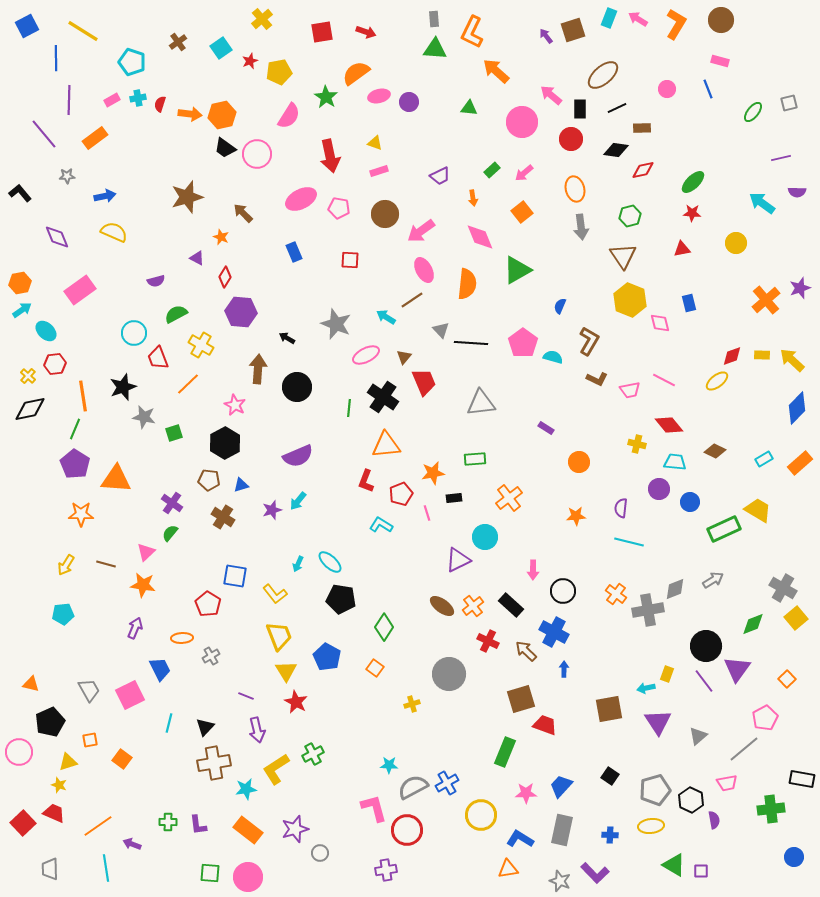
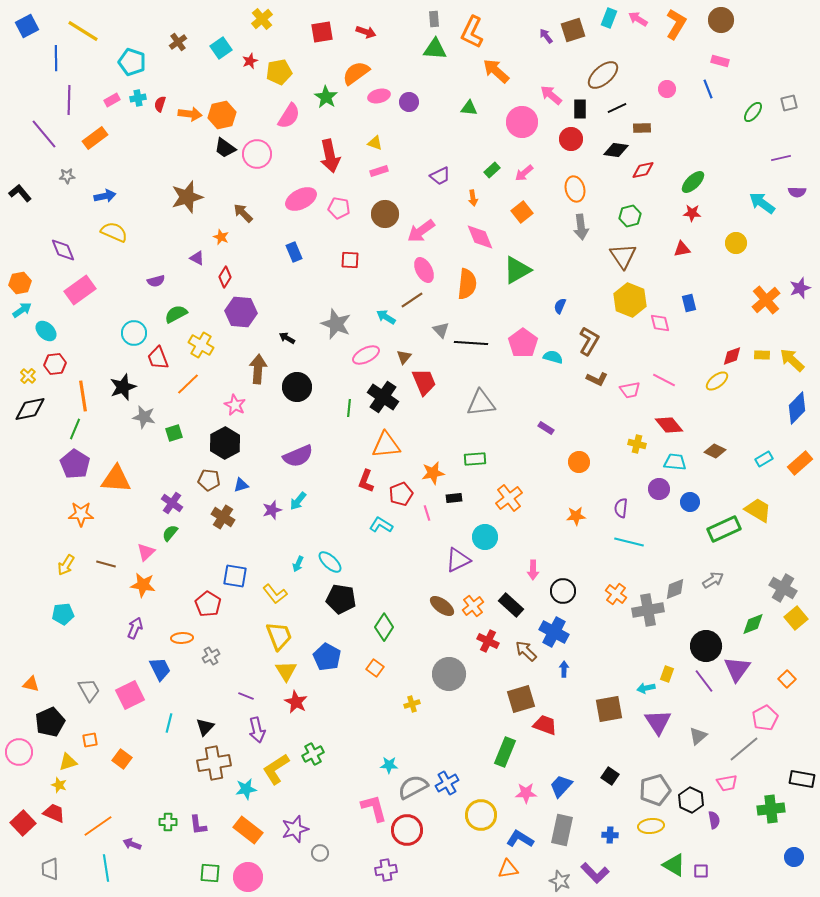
purple diamond at (57, 237): moved 6 px right, 13 px down
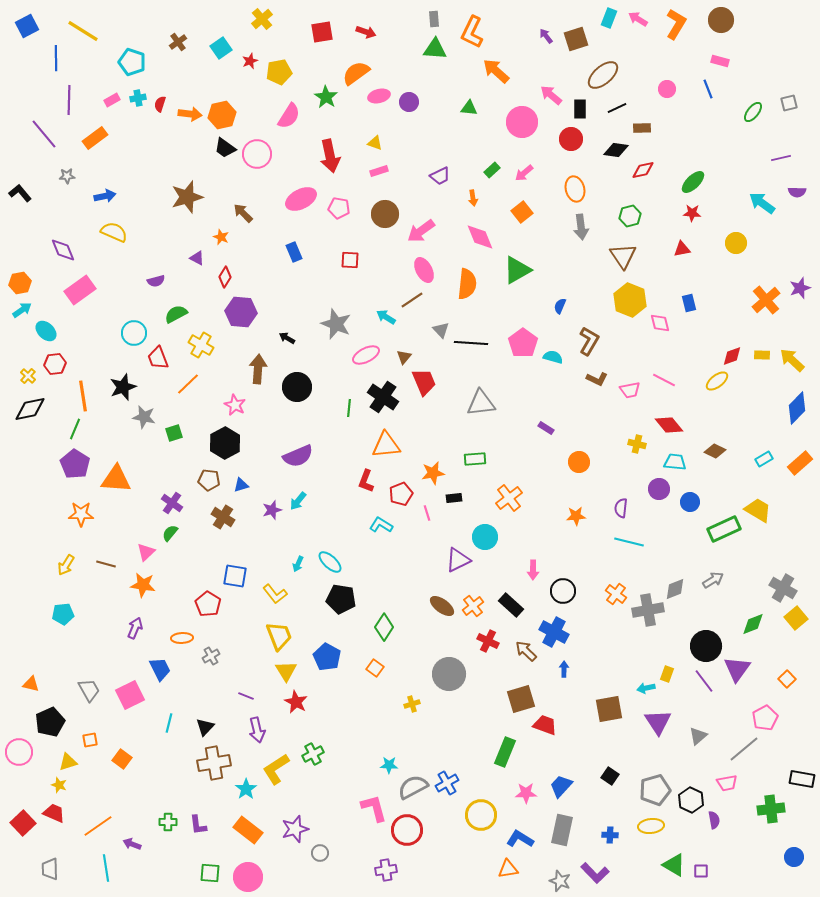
brown square at (573, 30): moved 3 px right, 9 px down
cyan star at (246, 789): rotated 25 degrees counterclockwise
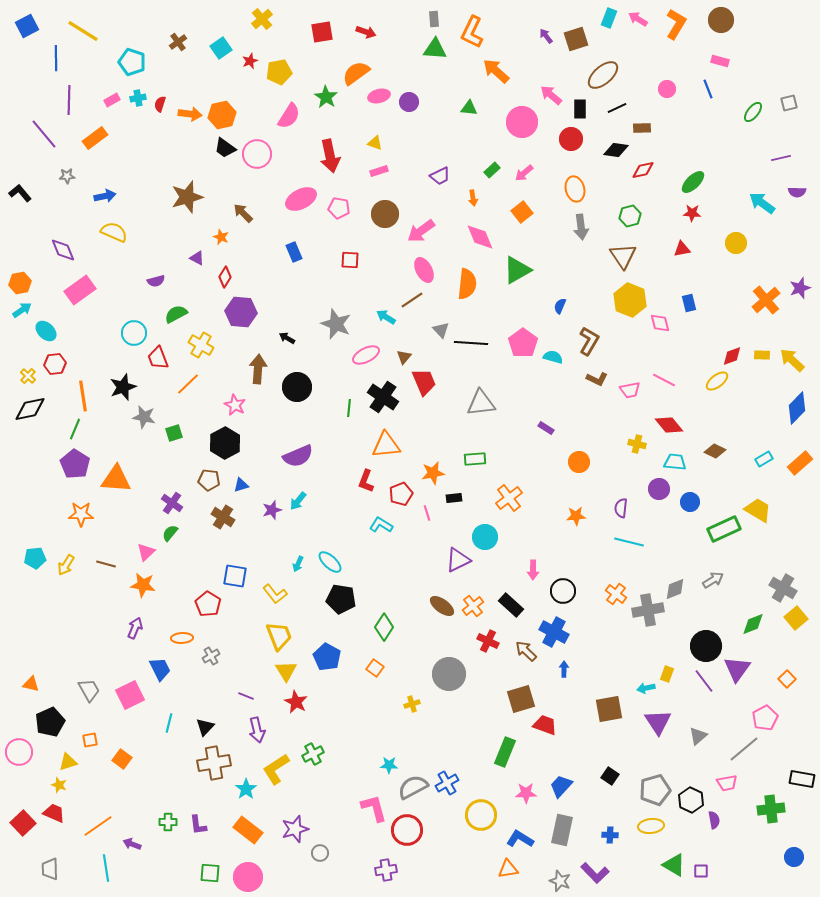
cyan pentagon at (63, 614): moved 28 px left, 56 px up
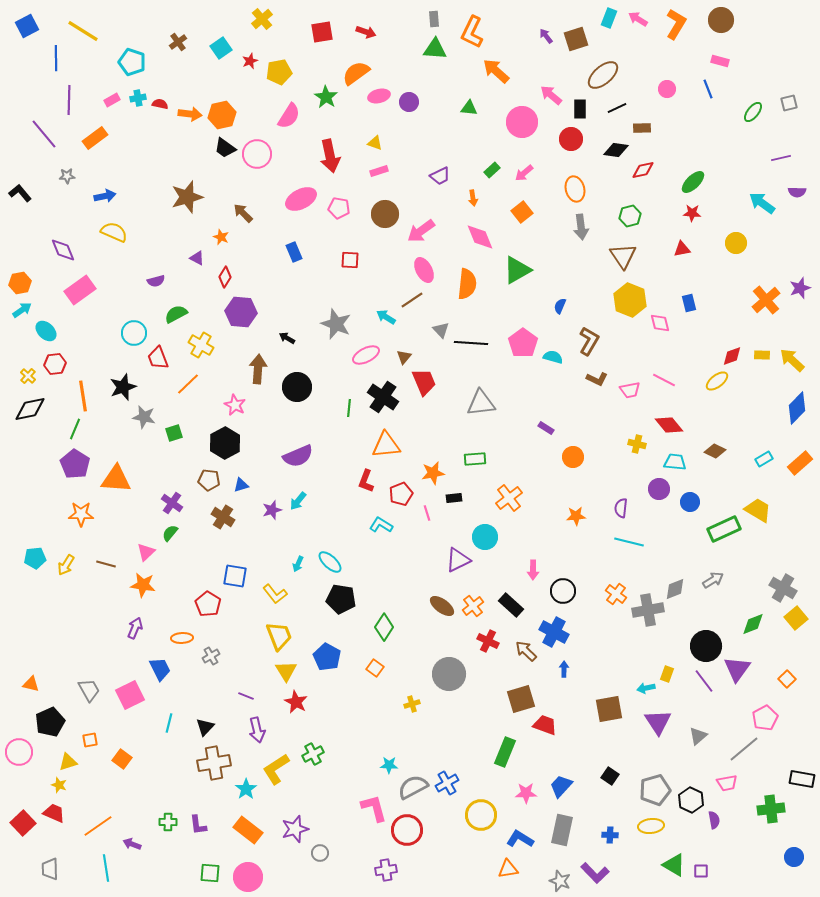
red semicircle at (160, 104): rotated 84 degrees clockwise
orange circle at (579, 462): moved 6 px left, 5 px up
